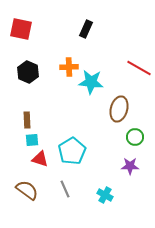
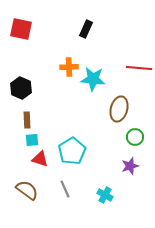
red line: rotated 25 degrees counterclockwise
black hexagon: moved 7 px left, 16 px down
cyan star: moved 2 px right, 3 px up
purple star: rotated 18 degrees counterclockwise
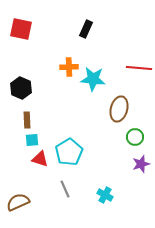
cyan pentagon: moved 3 px left, 1 px down
purple star: moved 11 px right, 2 px up
brown semicircle: moved 9 px left, 12 px down; rotated 60 degrees counterclockwise
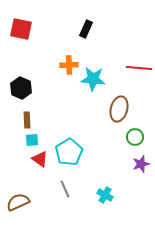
orange cross: moved 2 px up
red triangle: rotated 18 degrees clockwise
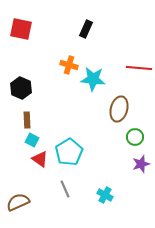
orange cross: rotated 18 degrees clockwise
cyan square: rotated 32 degrees clockwise
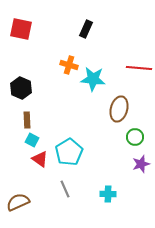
cyan cross: moved 3 px right, 1 px up; rotated 28 degrees counterclockwise
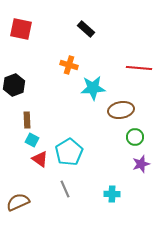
black rectangle: rotated 72 degrees counterclockwise
cyan star: moved 9 px down; rotated 10 degrees counterclockwise
black hexagon: moved 7 px left, 3 px up; rotated 15 degrees clockwise
brown ellipse: moved 2 px right, 1 px down; rotated 65 degrees clockwise
cyan cross: moved 4 px right
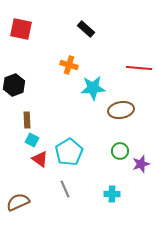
green circle: moved 15 px left, 14 px down
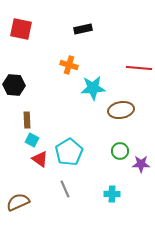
black rectangle: moved 3 px left; rotated 54 degrees counterclockwise
black hexagon: rotated 25 degrees clockwise
purple star: rotated 18 degrees clockwise
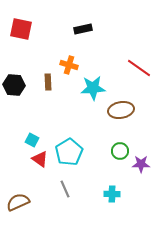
red line: rotated 30 degrees clockwise
brown rectangle: moved 21 px right, 38 px up
